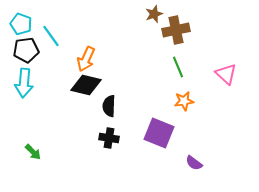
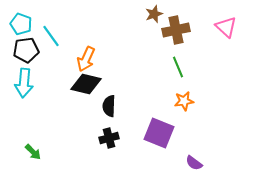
pink triangle: moved 47 px up
black diamond: moved 1 px up
black cross: rotated 24 degrees counterclockwise
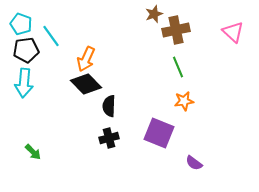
pink triangle: moved 7 px right, 5 px down
black diamond: rotated 32 degrees clockwise
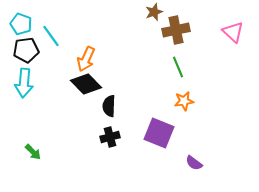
brown star: moved 2 px up
black cross: moved 1 px right, 1 px up
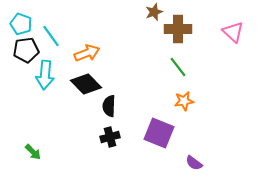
brown cross: moved 2 px right, 1 px up; rotated 12 degrees clockwise
orange arrow: moved 1 px right, 6 px up; rotated 135 degrees counterclockwise
green line: rotated 15 degrees counterclockwise
cyan arrow: moved 21 px right, 8 px up
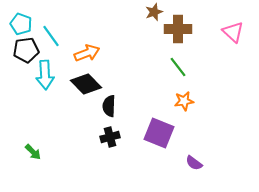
cyan arrow: rotated 8 degrees counterclockwise
